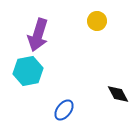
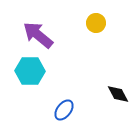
yellow circle: moved 1 px left, 2 px down
purple arrow: rotated 112 degrees clockwise
cyan hexagon: moved 2 px right; rotated 12 degrees clockwise
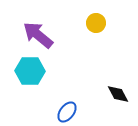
blue ellipse: moved 3 px right, 2 px down
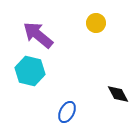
cyan hexagon: rotated 12 degrees clockwise
blue ellipse: rotated 10 degrees counterclockwise
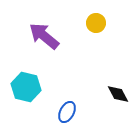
purple arrow: moved 6 px right, 1 px down
cyan hexagon: moved 4 px left, 16 px down
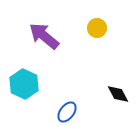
yellow circle: moved 1 px right, 5 px down
cyan hexagon: moved 2 px left, 3 px up; rotated 12 degrees clockwise
blue ellipse: rotated 10 degrees clockwise
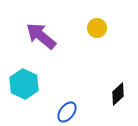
purple arrow: moved 3 px left
black diamond: rotated 75 degrees clockwise
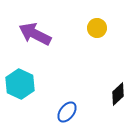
purple arrow: moved 6 px left, 2 px up; rotated 12 degrees counterclockwise
cyan hexagon: moved 4 px left
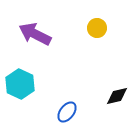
black diamond: moved 1 px left, 2 px down; rotated 30 degrees clockwise
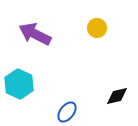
cyan hexagon: moved 1 px left
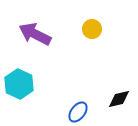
yellow circle: moved 5 px left, 1 px down
black diamond: moved 2 px right, 3 px down
blue ellipse: moved 11 px right
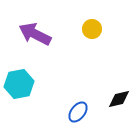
cyan hexagon: rotated 24 degrees clockwise
